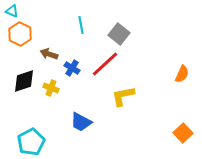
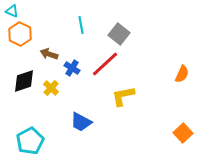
yellow cross: rotated 21 degrees clockwise
cyan pentagon: moved 1 px left, 1 px up
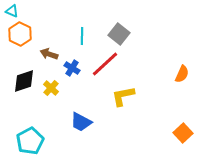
cyan line: moved 1 px right, 11 px down; rotated 12 degrees clockwise
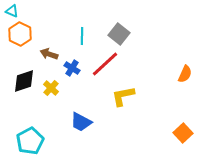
orange semicircle: moved 3 px right
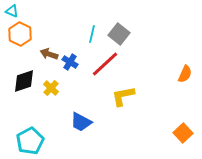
cyan line: moved 10 px right, 2 px up; rotated 12 degrees clockwise
blue cross: moved 2 px left, 6 px up
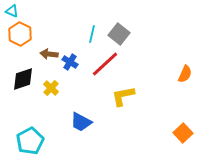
brown arrow: rotated 12 degrees counterclockwise
black diamond: moved 1 px left, 2 px up
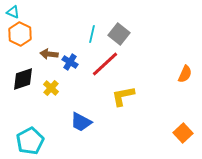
cyan triangle: moved 1 px right, 1 px down
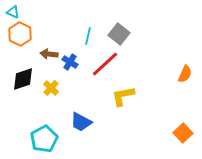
cyan line: moved 4 px left, 2 px down
cyan pentagon: moved 14 px right, 2 px up
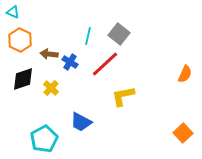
orange hexagon: moved 6 px down
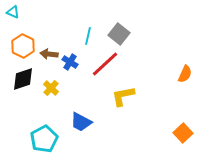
orange hexagon: moved 3 px right, 6 px down
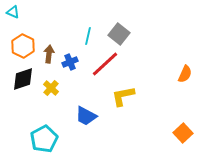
brown arrow: rotated 90 degrees clockwise
blue cross: rotated 35 degrees clockwise
blue trapezoid: moved 5 px right, 6 px up
